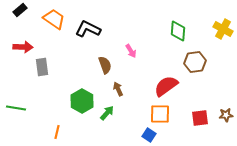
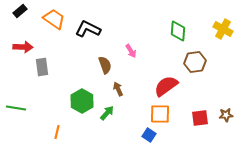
black rectangle: moved 1 px down
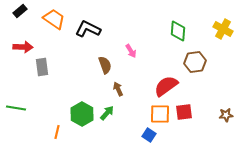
green hexagon: moved 13 px down
red square: moved 16 px left, 6 px up
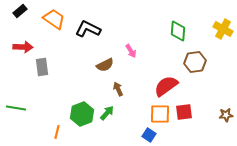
brown semicircle: rotated 84 degrees clockwise
green hexagon: rotated 10 degrees clockwise
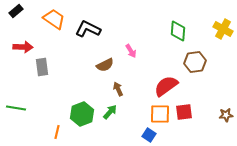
black rectangle: moved 4 px left
green arrow: moved 3 px right, 1 px up
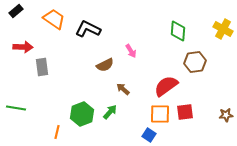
brown arrow: moved 5 px right; rotated 24 degrees counterclockwise
red square: moved 1 px right
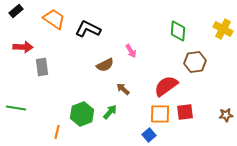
blue square: rotated 16 degrees clockwise
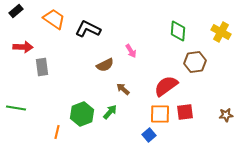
yellow cross: moved 2 px left, 3 px down
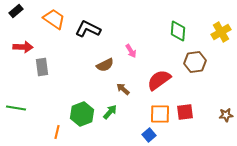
yellow cross: rotated 30 degrees clockwise
red semicircle: moved 7 px left, 6 px up
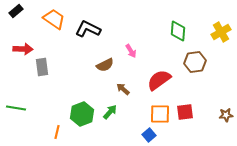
red arrow: moved 2 px down
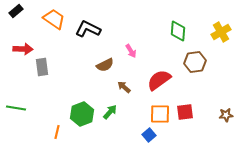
brown arrow: moved 1 px right, 2 px up
